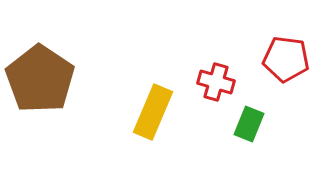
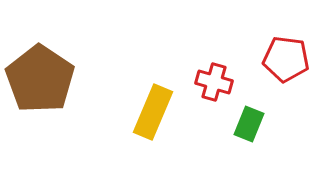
red cross: moved 2 px left
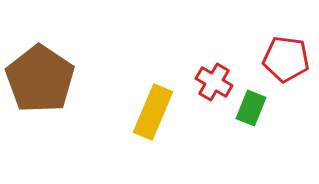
red cross: rotated 15 degrees clockwise
green rectangle: moved 2 px right, 16 px up
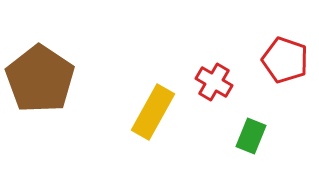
red pentagon: moved 1 px left, 1 px down; rotated 12 degrees clockwise
green rectangle: moved 28 px down
yellow rectangle: rotated 6 degrees clockwise
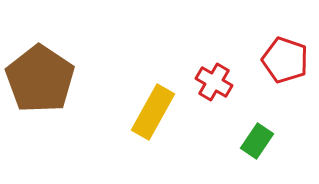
green rectangle: moved 6 px right, 5 px down; rotated 12 degrees clockwise
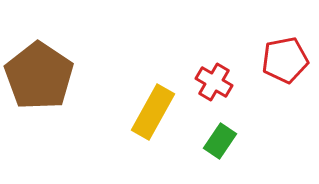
red pentagon: rotated 30 degrees counterclockwise
brown pentagon: moved 1 px left, 3 px up
green rectangle: moved 37 px left
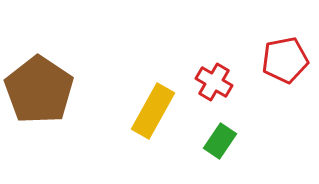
brown pentagon: moved 14 px down
yellow rectangle: moved 1 px up
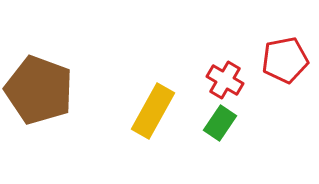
red cross: moved 11 px right, 2 px up
brown pentagon: rotated 14 degrees counterclockwise
green rectangle: moved 18 px up
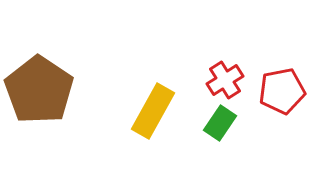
red pentagon: moved 3 px left, 31 px down
red cross: rotated 27 degrees clockwise
brown pentagon: rotated 14 degrees clockwise
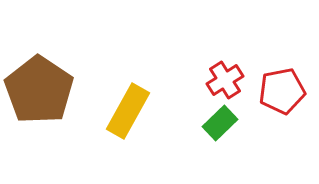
yellow rectangle: moved 25 px left
green rectangle: rotated 12 degrees clockwise
